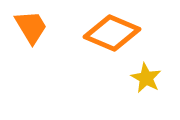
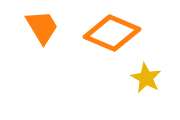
orange trapezoid: moved 11 px right
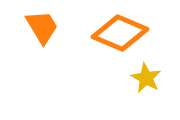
orange diamond: moved 8 px right
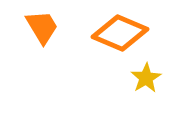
yellow star: rotated 12 degrees clockwise
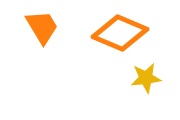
yellow star: rotated 24 degrees clockwise
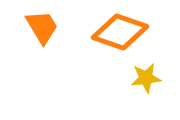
orange diamond: moved 1 px up; rotated 4 degrees counterclockwise
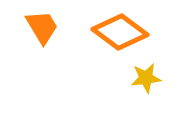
orange diamond: rotated 18 degrees clockwise
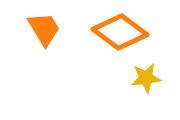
orange trapezoid: moved 2 px right, 2 px down
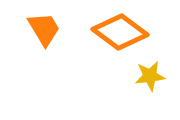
yellow star: moved 4 px right, 2 px up
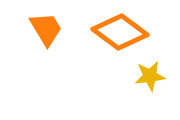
orange trapezoid: moved 2 px right
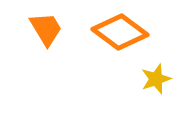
yellow star: moved 6 px right, 3 px down; rotated 12 degrees counterclockwise
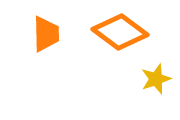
orange trapezoid: moved 5 px down; rotated 30 degrees clockwise
